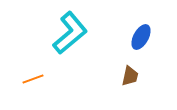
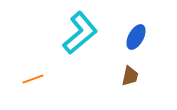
cyan L-shape: moved 10 px right
blue ellipse: moved 5 px left
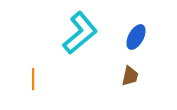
orange line: rotated 70 degrees counterclockwise
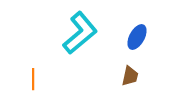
blue ellipse: moved 1 px right
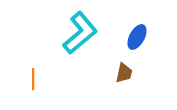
brown trapezoid: moved 6 px left, 3 px up
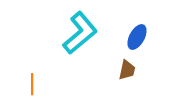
brown trapezoid: moved 3 px right, 3 px up
orange line: moved 1 px left, 5 px down
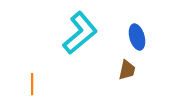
blue ellipse: rotated 45 degrees counterclockwise
